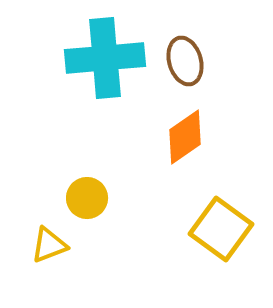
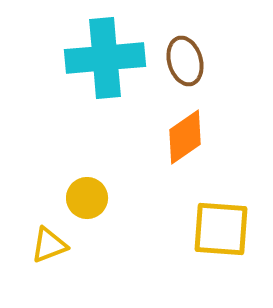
yellow square: rotated 32 degrees counterclockwise
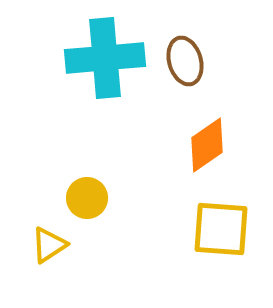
orange diamond: moved 22 px right, 8 px down
yellow triangle: rotated 12 degrees counterclockwise
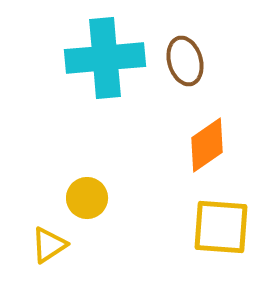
yellow square: moved 2 px up
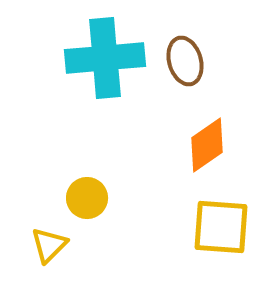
yellow triangle: rotated 12 degrees counterclockwise
